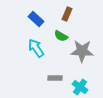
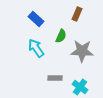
brown rectangle: moved 10 px right
green semicircle: rotated 96 degrees counterclockwise
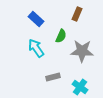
gray rectangle: moved 2 px left, 1 px up; rotated 16 degrees counterclockwise
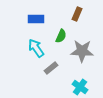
blue rectangle: rotated 42 degrees counterclockwise
gray rectangle: moved 2 px left, 9 px up; rotated 24 degrees counterclockwise
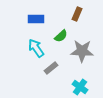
green semicircle: rotated 24 degrees clockwise
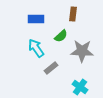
brown rectangle: moved 4 px left; rotated 16 degrees counterclockwise
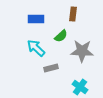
cyan arrow: rotated 12 degrees counterclockwise
gray rectangle: rotated 24 degrees clockwise
